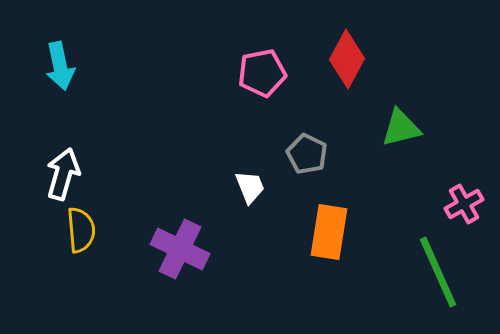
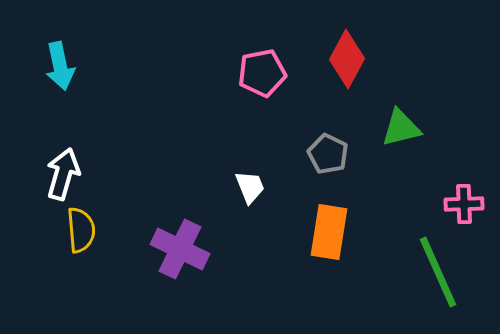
gray pentagon: moved 21 px right
pink cross: rotated 27 degrees clockwise
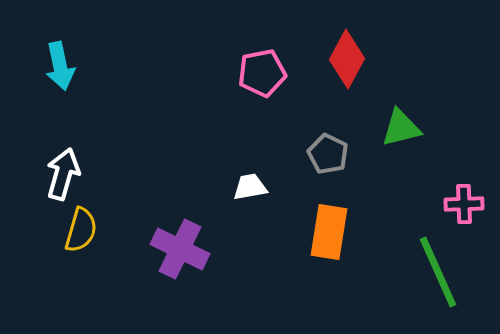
white trapezoid: rotated 78 degrees counterclockwise
yellow semicircle: rotated 21 degrees clockwise
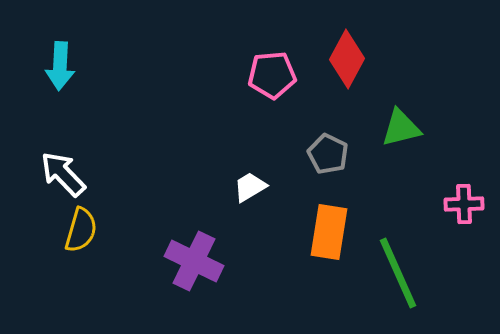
cyan arrow: rotated 15 degrees clockwise
pink pentagon: moved 10 px right, 2 px down; rotated 6 degrees clockwise
white arrow: rotated 60 degrees counterclockwise
white trapezoid: rotated 21 degrees counterclockwise
purple cross: moved 14 px right, 12 px down
green line: moved 40 px left, 1 px down
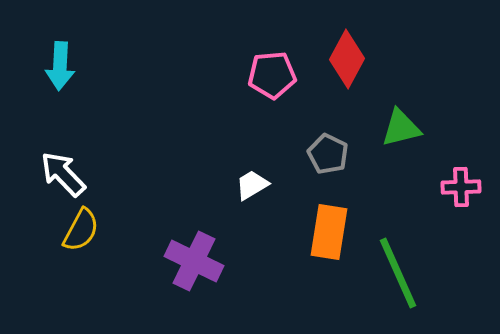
white trapezoid: moved 2 px right, 2 px up
pink cross: moved 3 px left, 17 px up
yellow semicircle: rotated 12 degrees clockwise
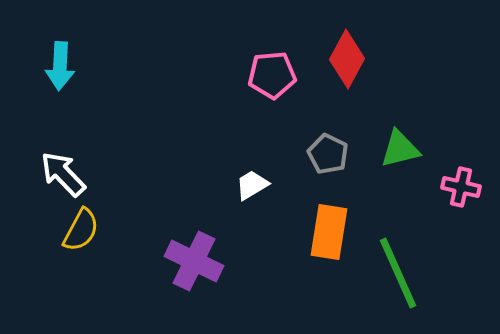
green triangle: moved 1 px left, 21 px down
pink cross: rotated 15 degrees clockwise
